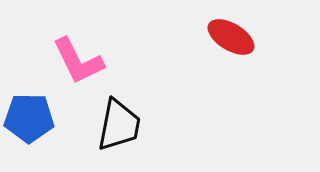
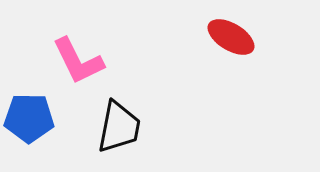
black trapezoid: moved 2 px down
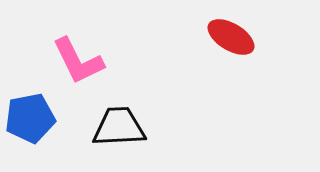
blue pentagon: moved 1 px right; rotated 12 degrees counterclockwise
black trapezoid: rotated 104 degrees counterclockwise
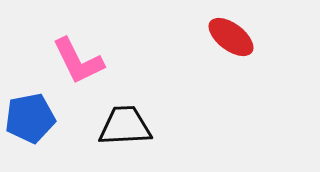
red ellipse: rotated 6 degrees clockwise
black trapezoid: moved 6 px right, 1 px up
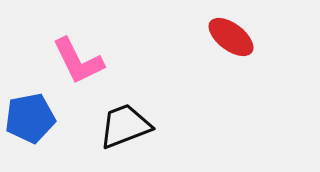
black trapezoid: rotated 18 degrees counterclockwise
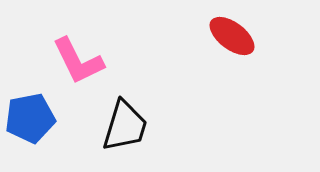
red ellipse: moved 1 px right, 1 px up
black trapezoid: rotated 128 degrees clockwise
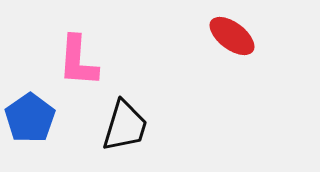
pink L-shape: rotated 30 degrees clockwise
blue pentagon: rotated 24 degrees counterclockwise
